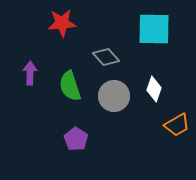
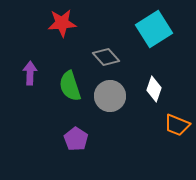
cyan square: rotated 33 degrees counterclockwise
gray circle: moved 4 px left
orange trapezoid: rotated 52 degrees clockwise
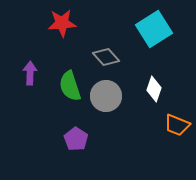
gray circle: moved 4 px left
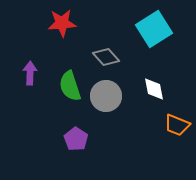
white diamond: rotated 30 degrees counterclockwise
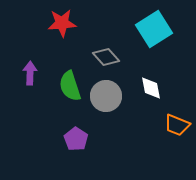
white diamond: moved 3 px left, 1 px up
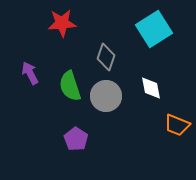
gray diamond: rotated 60 degrees clockwise
purple arrow: rotated 30 degrees counterclockwise
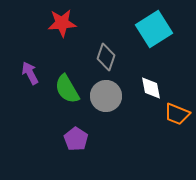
green semicircle: moved 3 px left, 3 px down; rotated 12 degrees counterclockwise
orange trapezoid: moved 11 px up
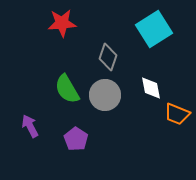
gray diamond: moved 2 px right
purple arrow: moved 53 px down
gray circle: moved 1 px left, 1 px up
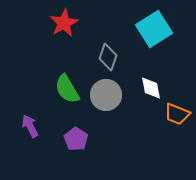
red star: moved 2 px right; rotated 24 degrees counterclockwise
gray circle: moved 1 px right
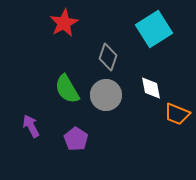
purple arrow: moved 1 px right
